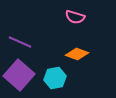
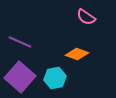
pink semicircle: moved 11 px right; rotated 18 degrees clockwise
purple square: moved 1 px right, 2 px down
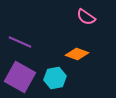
purple square: rotated 12 degrees counterclockwise
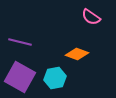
pink semicircle: moved 5 px right
purple line: rotated 10 degrees counterclockwise
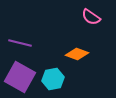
purple line: moved 1 px down
cyan hexagon: moved 2 px left, 1 px down
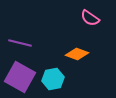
pink semicircle: moved 1 px left, 1 px down
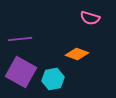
pink semicircle: rotated 18 degrees counterclockwise
purple line: moved 4 px up; rotated 20 degrees counterclockwise
purple square: moved 1 px right, 5 px up
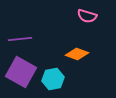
pink semicircle: moved 3 px left, 2 px up
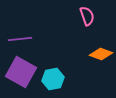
pink semicircle: rotated 126 degrees counterclockwise
orange diamond: moved 24 px right
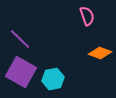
purple line: rotated 50 degrees clockwise
orange diamond: moved 1 px left, 1 px up
